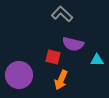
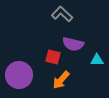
orange arrow: rotated 18 degrees clockwise
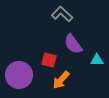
purple semicircle: rotated 40 degrees clockwise
red square: moved 4 px left, 3 px down
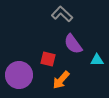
red square: moved 1 px left, 1 px up
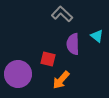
purple semicircle: rotated 35 degrees clockwise
cyan triangle: moved 24 px up; rotated 40 degrees clockwise
purple circle: moved 1 px left, 1 px up
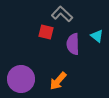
red square: moved 2 px left, 27 px up
purple circle: moved 3 px right, 5 px down
orange arrow: moved 3 px left, 1 px down
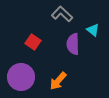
red square: moved 13 px left, 10 px down; rotated 21 degrees clockwise
cyan triangle: moved 4 px left, 6 px up
purple circle: moved 2 px up
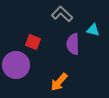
cyan triangle: rotated 24 degrees counterclockwise
red square: rotated 14 degrees counterclockwise
purple circle: moved 5 px left, 12 px up
orange arrow: moved 1 px right, 1 px down
